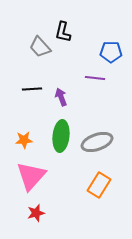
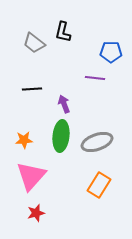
gray trapezoid: moved 6 px left, 4 px up; rotated 10 degrees counterclockwise
purple arrow: moved 3 px right, 7 px down
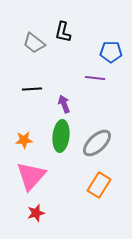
gray ellipse: moved 1 px down; rotated 24 degrees counterclockwise
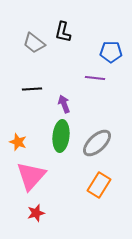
orange star: moved 6 px left, 2 px down; rotated 24 degrees clockwise
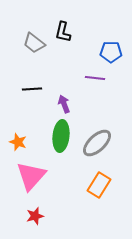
red star: moved 1 px left, 3 px down
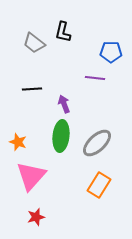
red star: moved 1 px right, 1 px down
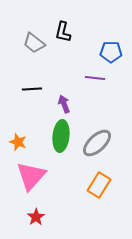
red star: rotated 18 degrees counterclockwise
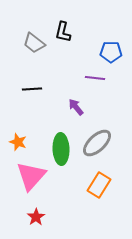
purple arrow: moved 12 px right, 3 px down; rotated 18 degrees counterclockwise
green ellipse: moved 13 px down; rotated 8 degrees counterclockwise
